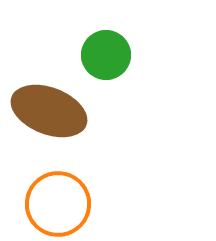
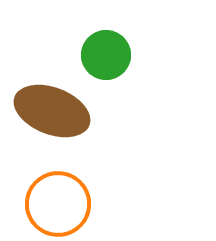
brown ellipse: moved 3 px right
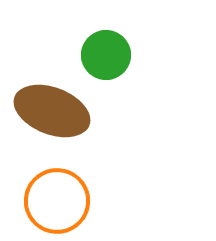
orange circle: moved 1 px left, 3 px up
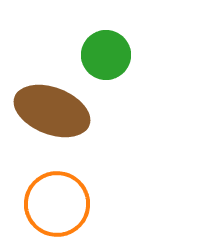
orange circle: moved 3 px down
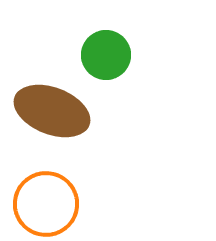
orange circle: moved 11 px left
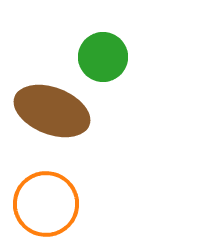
green circle: moved 3 px left, 2 px down
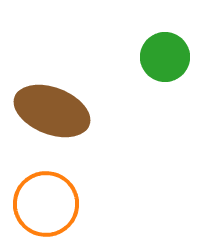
green circle: moved 62 px right
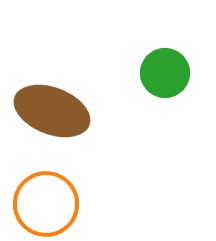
green circle: moved 16 px down
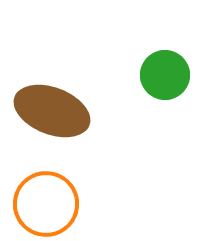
green circle: moved 2 px down
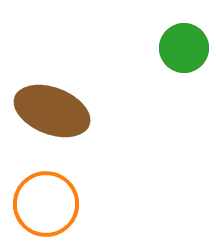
green circle: moved 19 px right, 27 px up
